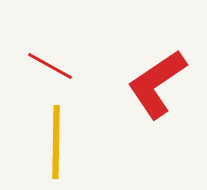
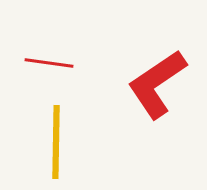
red line: moved 1 px left, 3 px up; rotated 21 degrees counterclockwise
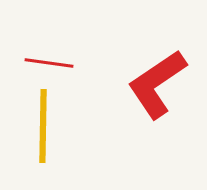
yellow line: moved 13 px left, 16 px up
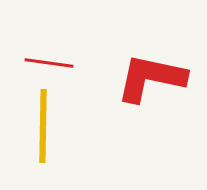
red L-shape: moved 6 px left, 6 px up; rotated 46 degrees clockwise
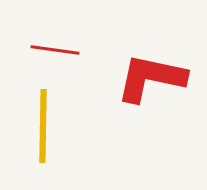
red line: moved 6 px right, 13 px up
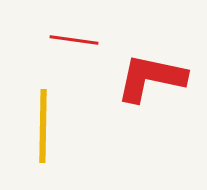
red line: moved 19 px right, 10 px up
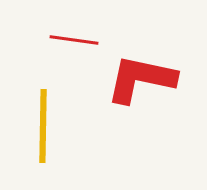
red L-shape: moved 10 px left, 1 px down
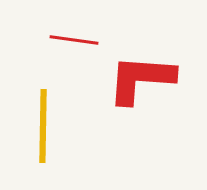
red L-shape: rotated 8 degrees counterclockwise
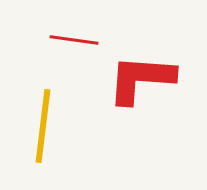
yellow line: rotated 6 degrees clockwise
